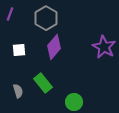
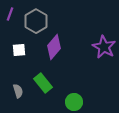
gray hexagon: moved 10 px left, 3 px down
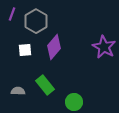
purple line: moved 2 px right
white square: moved 6 px right
green rectangle: moved 2 px right, 2 px down
gray semicircle: rotated 72 degrees counterclockwise
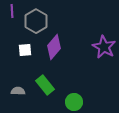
purple line: moved 3 px up; rotated 24 degrees counterclockwise
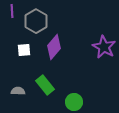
white square: moved 1 px left
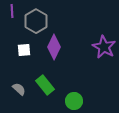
purple diamond: rotated 15 degrees counterclockwise
gray semicircle: moved 1 px right, 2 px up; rotated 40 degrees clockwise
green circle: moved 1 px up
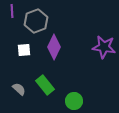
gray hexagon: rotated 10 degrees clockwise
purple star: rotated 20 degrees counterclockwise
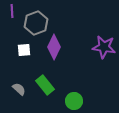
gray hexagon: moved 2 px down
